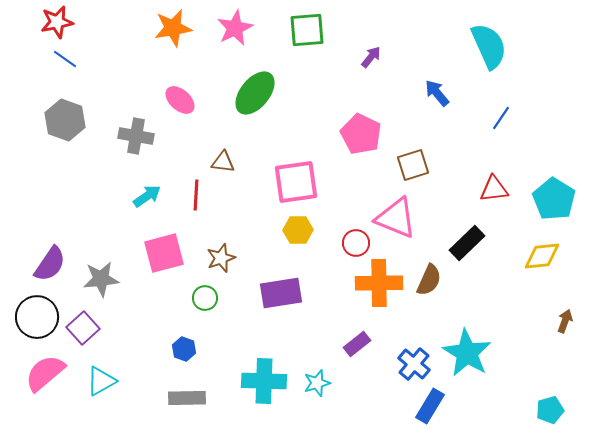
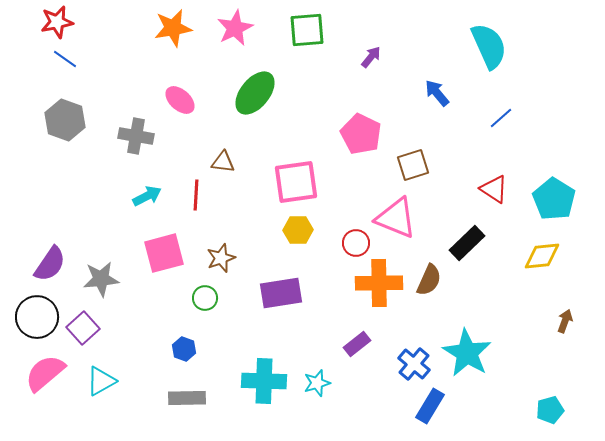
blue line at (501, 118): rotated 15 degrees clockwise
red triangle at (494, 189): rotated 40 degrees clockwise
cyan arrow at (147, 196): rotated 8 degrees clockwise
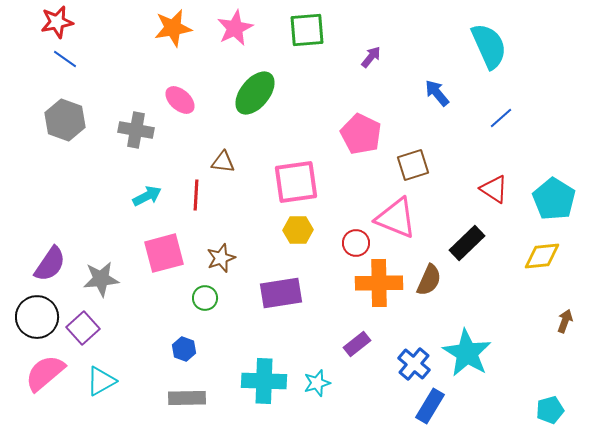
gray cross at (136, 136): moved 6 px up
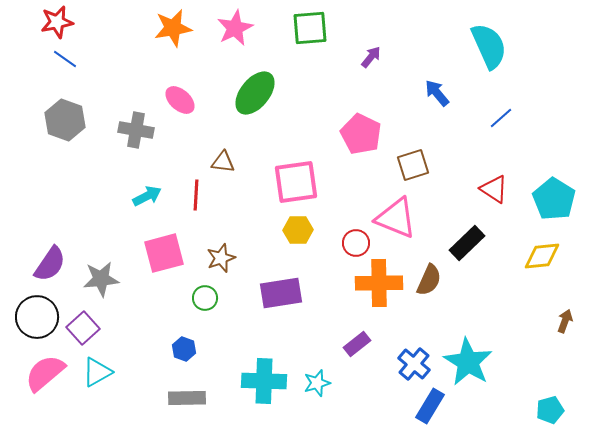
green square at (307, 30): moved 3 px right, 2 px up
cyan star at (467, 353): moved 1 px right, 9 px down
cyan triangle at (101, 381): moved 4 px left, 9 px up
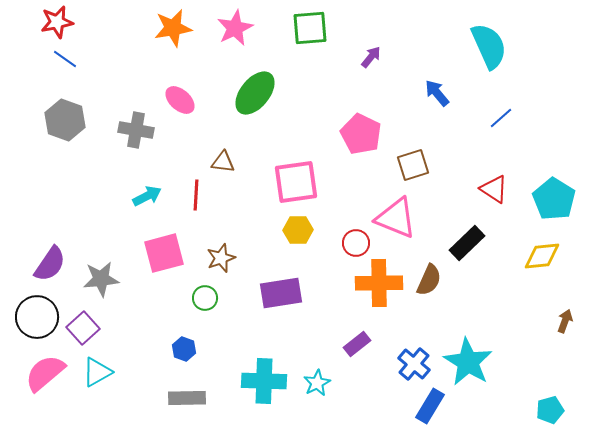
cyan star at (317, 383): rotated 12 degrees counterclockwise
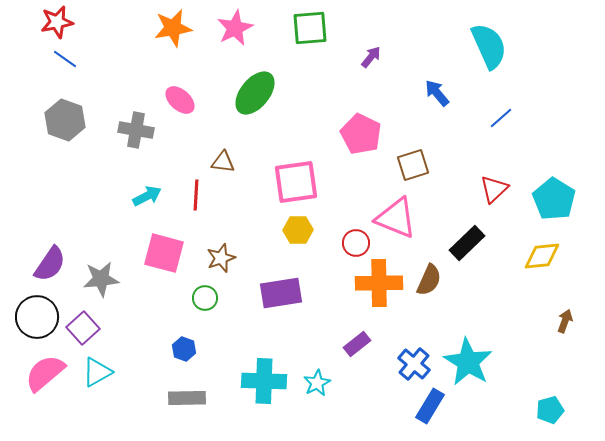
red triangle at (494, 189): rotated 44 degrees clockwise
pink square at (164, 253): rotated 30 degrees clockwise
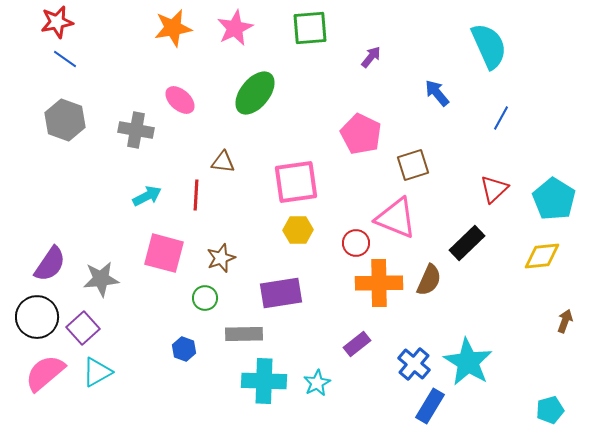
blue line at (501, 118): rotated 20 degrees counterclockwise
gray rectangle at (187, 398): moved 57 px right, 64 px up
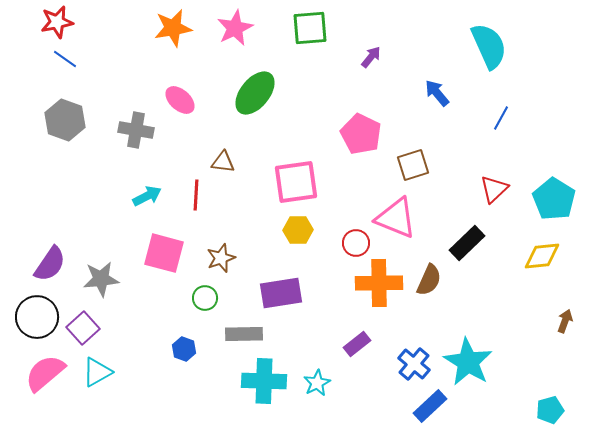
blue rectangle at (430, 406): rotated 16 degrees clockwise
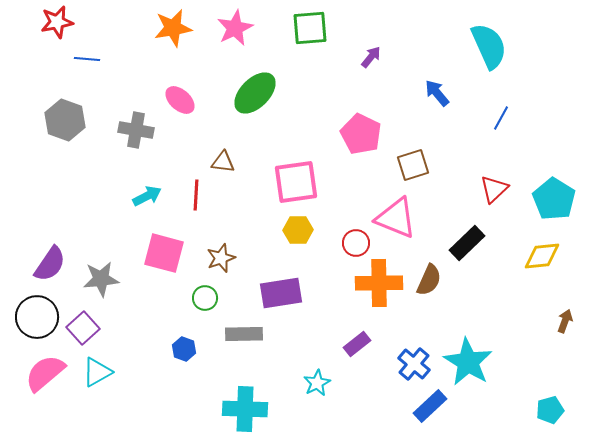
blue line at (65, 59): moved 22 px right; rotated 30 degrees counterclockwise
green ellipse at (255, 93): rotated 6 degrees clockwise
cyan cross at (264, 381): moved 19 px left, 28 px down
